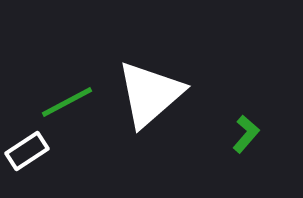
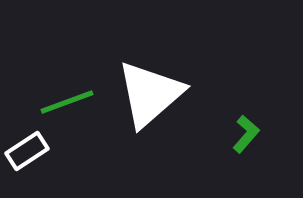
green line: rotated 8 degrees clockwise
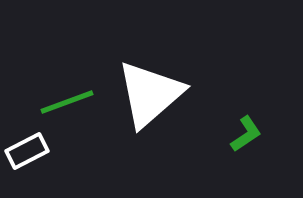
green L-shape: rotated 15 degrees clockwise
white rectangle: rotated 6 degrees clockwise
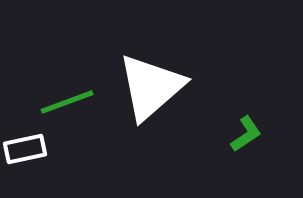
white triangle: moved 1 px right, 7 px up
white rectangle: moved 2 px left, 2 px up; rotated 15 degrees clockwise
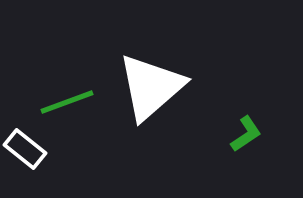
white rectangle: rotated 51 degrees clockwise
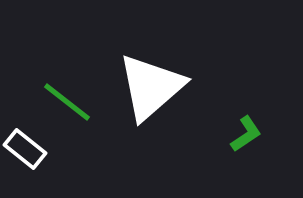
green line: rotated 58 degrees clockwise
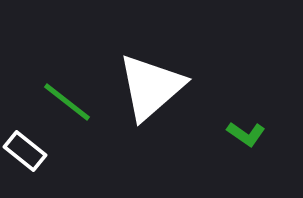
green L-shape: rotated 69 degrees clockwise
white rectangle: moved 2 px down
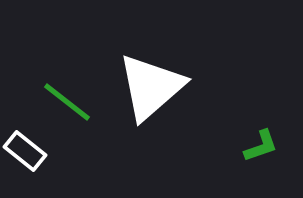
green L-shape: moved 15 px right, 12 px down; rotated 54 degrees counterclockwise
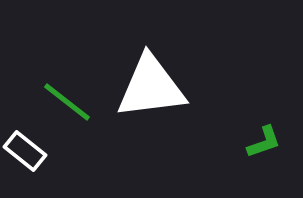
white triangle: rotated 34 degrees clockwise
green L-shape: moved 3 px right, 4 px up
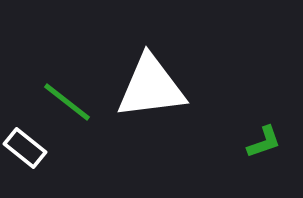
white rectangle: moved 3 px up
